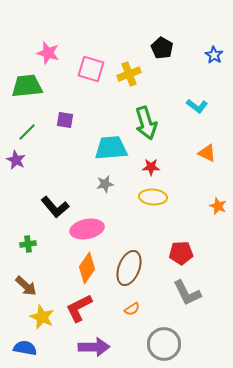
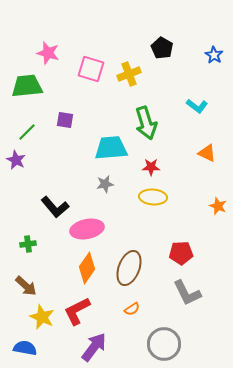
red L-shape: moved 2 px left, 3 px down
purple arrow: rotated 52 degrees counterclockwise
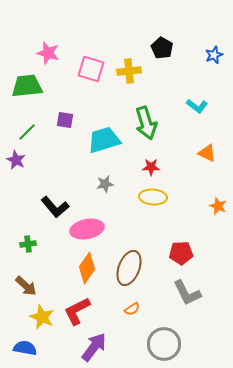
blue star: rotated 18 degrees clockwise
yellow cross: moved 3 px up; rotated 15 degrees clockwise
cyan trapezoid: moved 7 px left, 8 px up; rotated 12 degrees counterclockwise
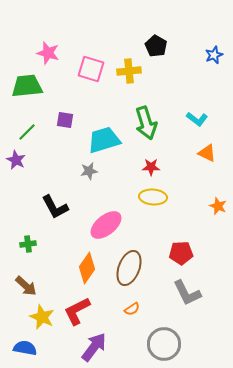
black pentagon: moved 6 px left, 2 px up
cyan L-shape: moved 13 px down
gray star: moved 16 px left, 13 px up
black L-shape: rotated 12 degrees clockwise
pink ellipse: moved 19 px right, 4 px up; rotated 28 degrees counterclockwise
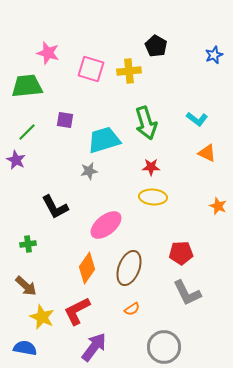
gray circle: moved 3 px down
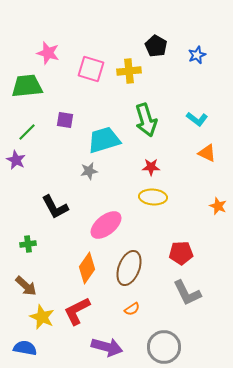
blue star: moved 17 px left
green arrow: moved 3 px up
purple arrow: moved 13 px right; rotated 68 degrees clockwise
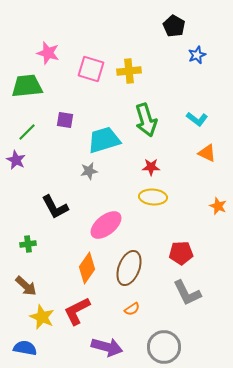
black pentagon: moved 18 px right, 20 px up
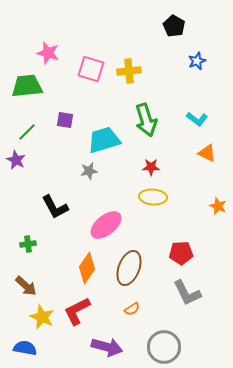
blue star: moved 6 px down
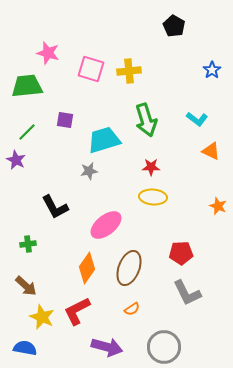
blue star: moved 15 px right, 9 px down; rotated 12 degrees counterclockwise
orange triangle: moved 4 px right, 2 px up
